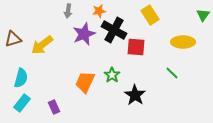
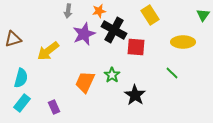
yellow arrow: moved 6 px right, 6 px down
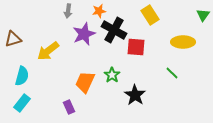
cyan semicircle: moved 1 px right, 2 px up
purple rectangle: moved 15 px right
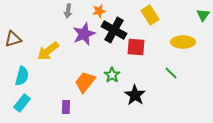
green line: moved 1 px left
orange trapezoid: rotated 15 degrees clockwise
purple rectangle: moved 3 px left; rotated 24 degrees clockwise
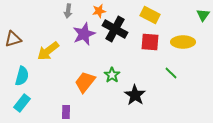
yellow rectangle: rotated 30 degrees counterclockwise
black cross: moved 1 px right, 1 px up
red square: moved 14 px right, 5 px up
purple rectangle: moved 5 px down
